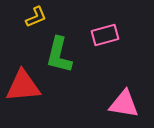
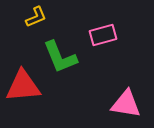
pink rectangle: moved 2 px left
green L-shape: moved 1 px right, 2 px down; rotated 36 degrees counterclockwise
pink triangle: moved 2 px right
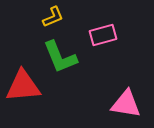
yellow L-shape: moved 17 px right
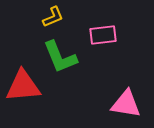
pink rectangle: rotated 8 degrees clockwise
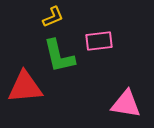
pink rectangle: moved 4 px left, 6 px down
green L-shape: moved 1 px left, 1 px up; rotated 9 degrees clockwise
red triangle: moved 2 px right, 1 px down
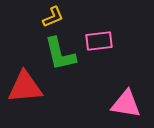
green L-shape: moved 1 px right, 2 px up
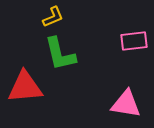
pink rectangle: moved 35 px right
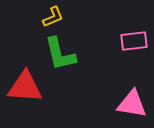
red triangle: rotated 9 degrees clockwise
pink triangle: moved 6 px right
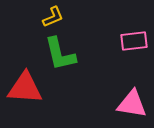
red triangle: moved 1 px down
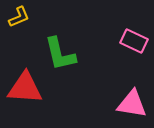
yellow L-shape: moved 34 px left
pink rectangle: rotated 32 degrees clockwise
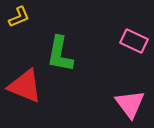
green L-shape: rotated 24 degrees clockwise
red triangle: moved 2 px up; rotated 18 degrees clockwise
pink triangle: moved 2 px left; rotated 44 degrees clockwise
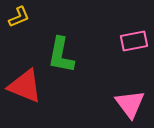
pink rectangle: rotated 36 degrees counterclockwise
green L-shape: moved 1 px right, 1 px down
